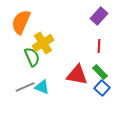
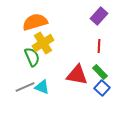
orange semicircle: moved 14 px right; rotated 50 degrees clockwise
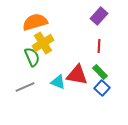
cyan triangle: moved 16 px right, 5 px up
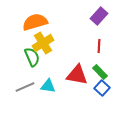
cyan triangle: moved 10 px left, 4 px down; rotated 14 degrees counterclockwise
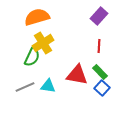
orange semicircle: moved 2 px right, 5 px up
green semicircle: rotated 48 degrees clockwise
